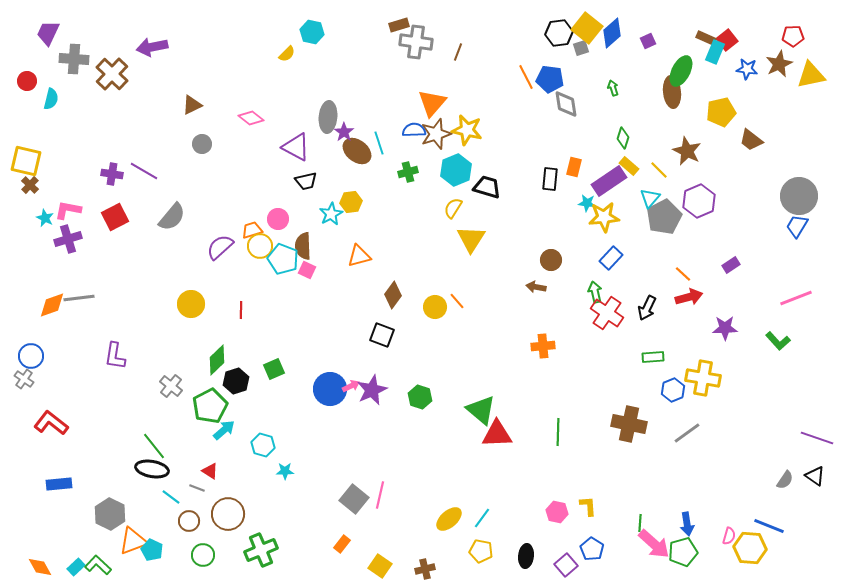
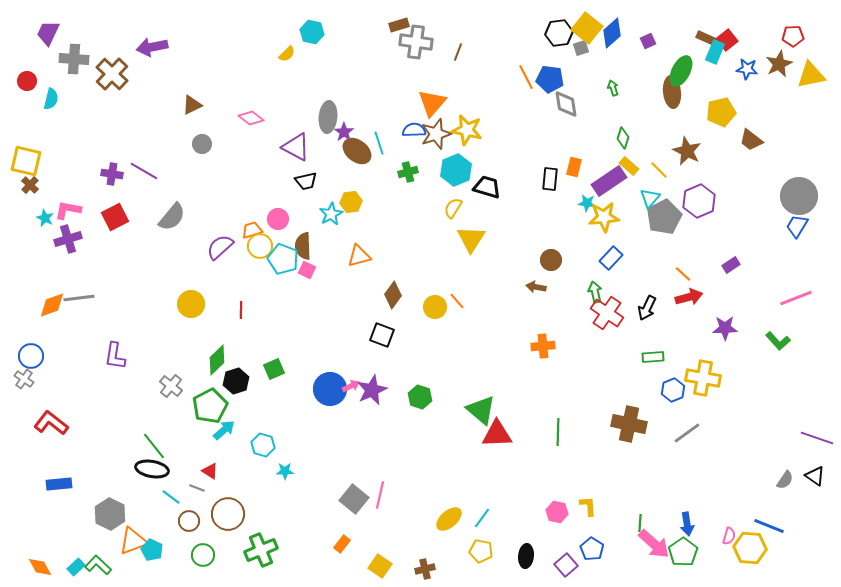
green pentagon at (683, 552): rotated 20 degrees counterclockwise
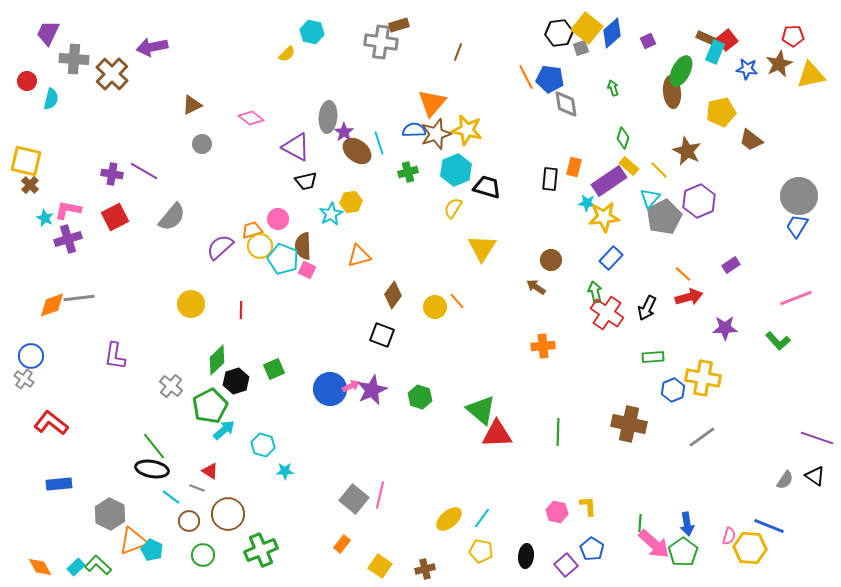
gray cross at (416, 42): moved 35 px left
yellow triangle at (471, 239): moved 11 px right, 9 px down
brown arrow at (536, 287): rotated 24 degrees clockwise
gray line at (687, 433): moved 15 px right, 4 px down
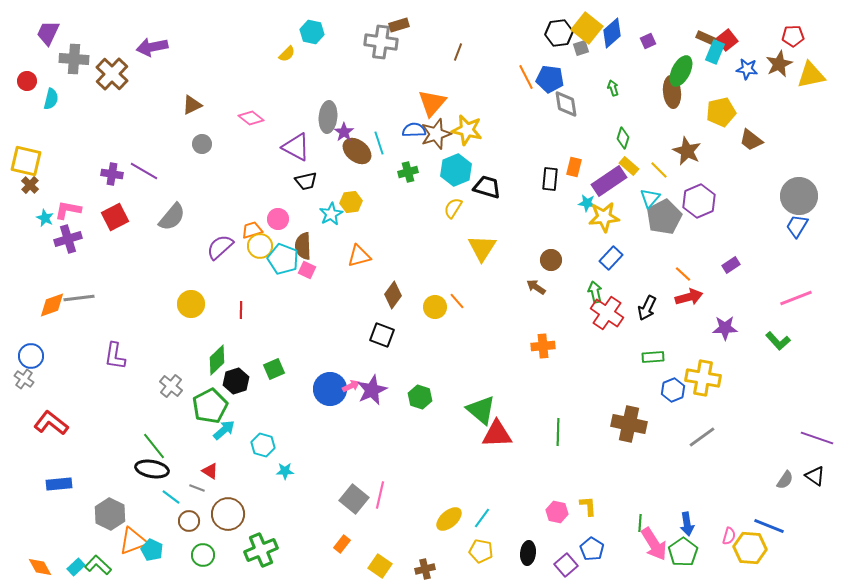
pink arrow at (654, 544): rotated 16 degrees clockwise
black ellipse at (526, 556): moved 2 px right, 3 px up
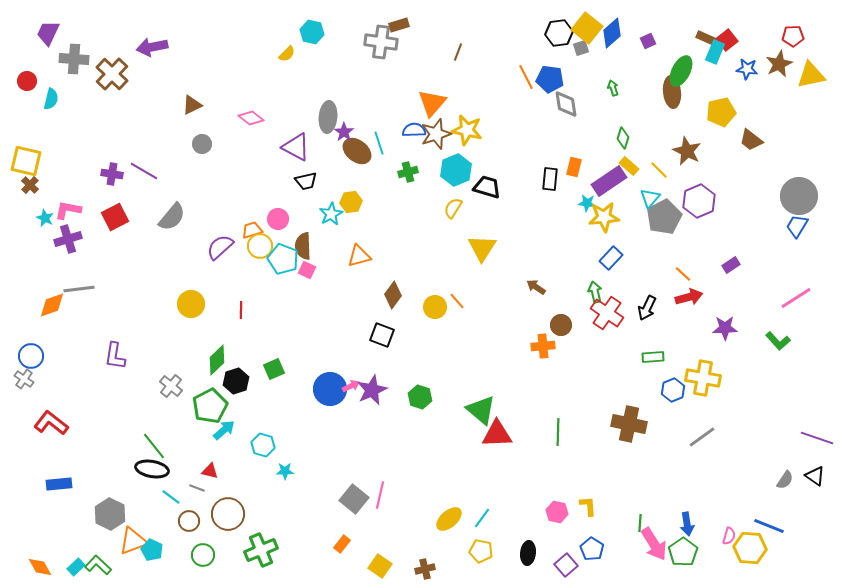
brown circle at (551, 260): moved 10 px right, 65 px down
gray line at (79, 298): moved 9 px up
pink line at (796, 298): rotated 12 degrees counterclockwise
red triangle at (210, 471): rotated 18 degrees counterclockwise
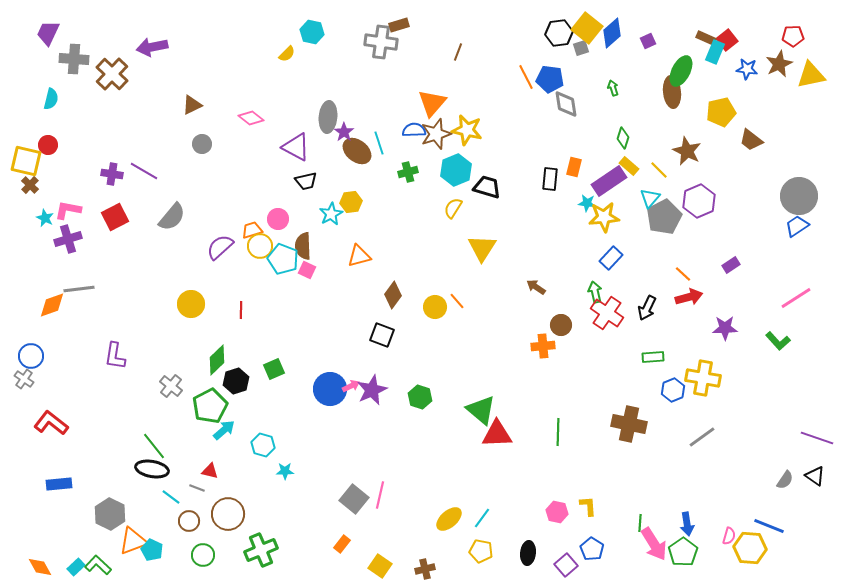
red circle at (27, 81): moved 21 px right, 64 px down
blue trapezoid at (797, 226): rotated 25 degrees clockwise
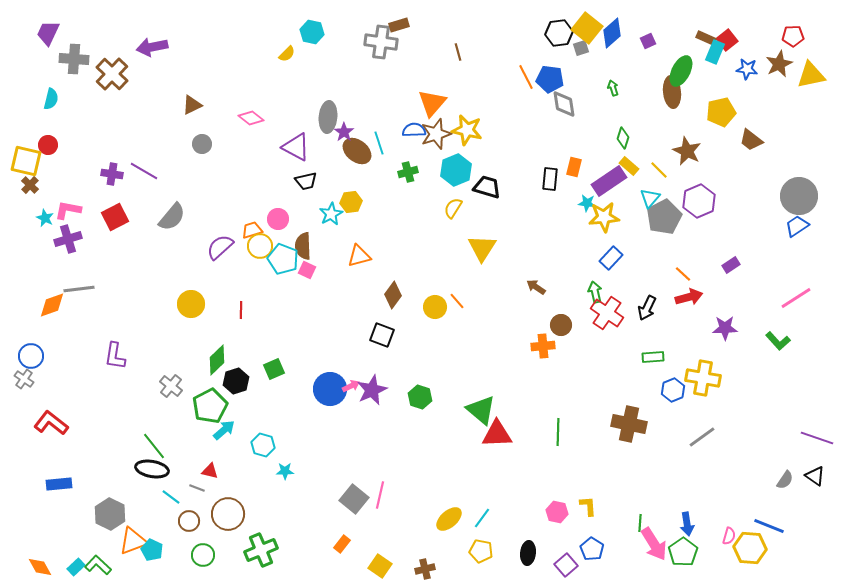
brown line at (458, 52): rotated 36 degrees counterclockwise
gray diamond at (566, 104): moved 2 px left
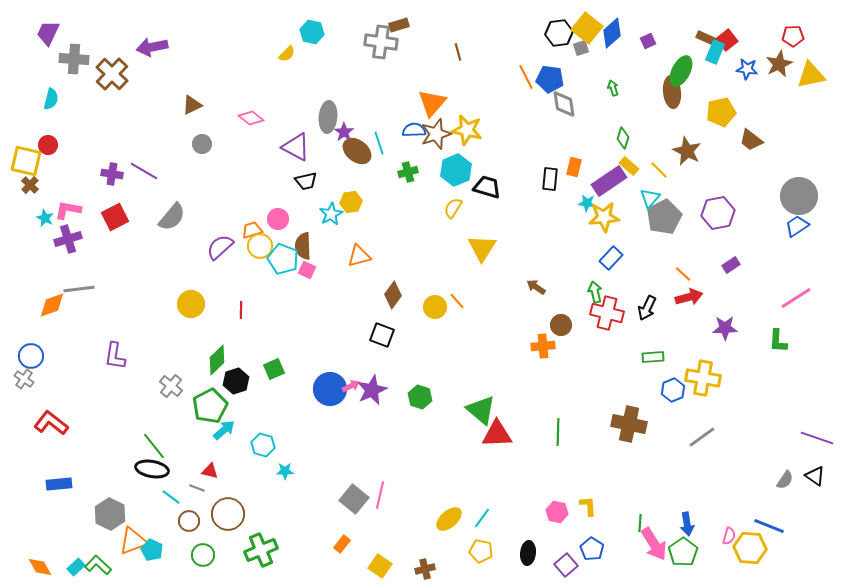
purple hexagon at (699, 201): moved 19 px right, 12 px down; rotated 12 degrees clockwise
red cross at (607, 313): rotated 20 degrees counterclockwise
green L-shape at (778, 341): rotated 45 degrees clockwise
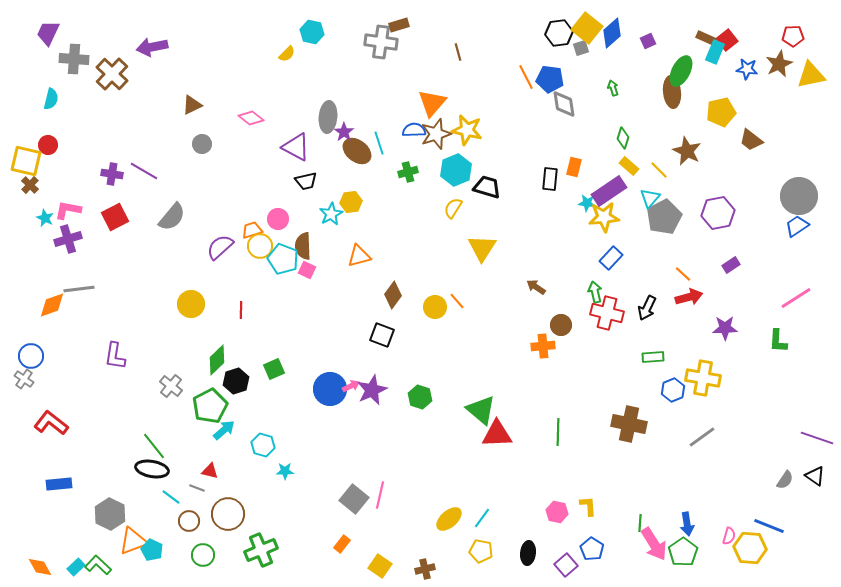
purple rectangle at (609, 181): moved 10 px down
